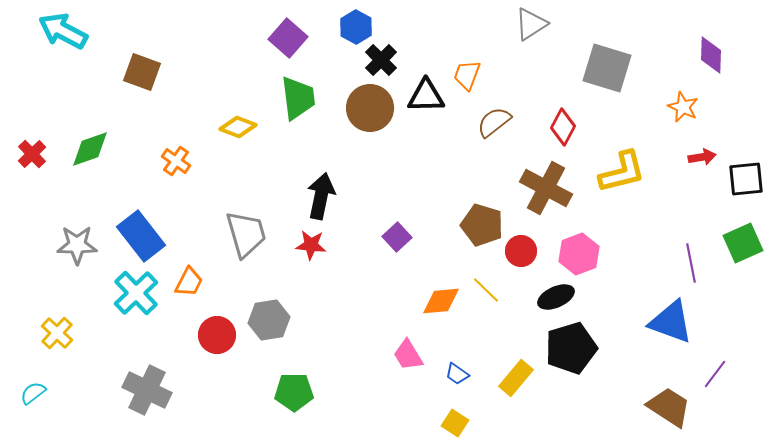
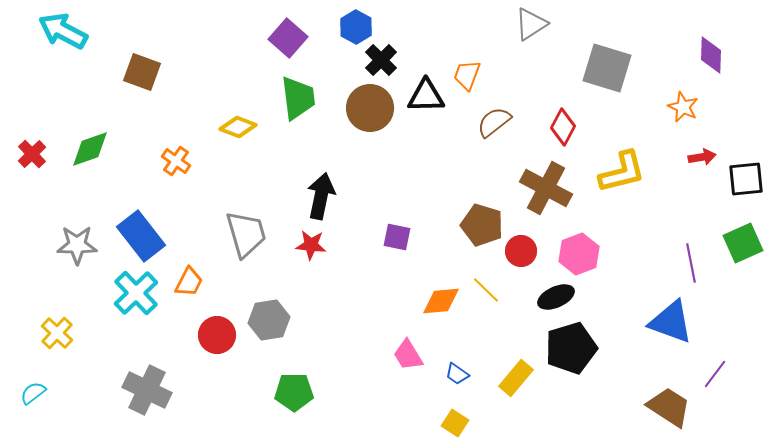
purple square at (397, 237): rotated 36 degrees counterclockwise
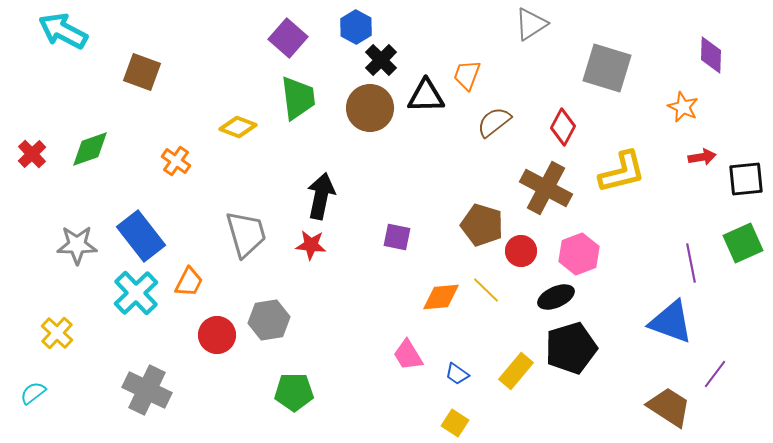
orange diamond at (441, 301): moved 4 px up
yellow rectangle at (516, 378): moved 7 px up
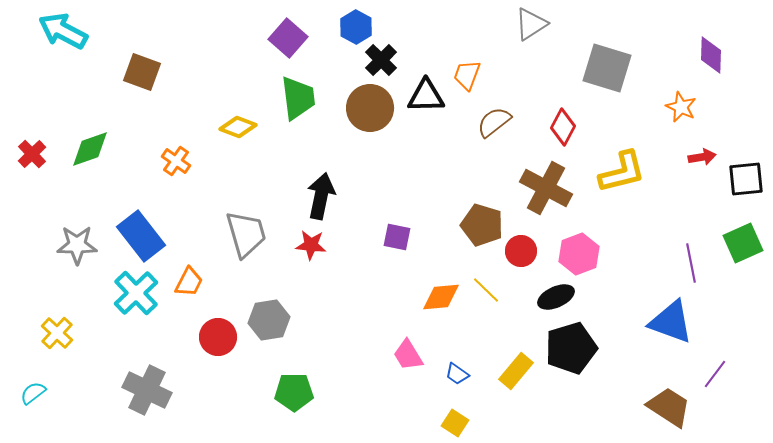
orange star at (683, 107): moved 2 px left
red circle at (217, 335): moved 1 px right, 2 px down
